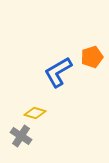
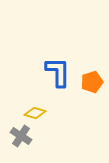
orange pentagon: moved 25 px down
blue L-shape: rotated 120 degrees clockwise
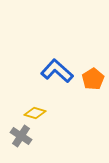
blue L-shape: moved 1 px left, 1 px up; rotated 48 degrees counterclockwise
orange pentagon: moved 1 px right, 3 px up; rotated 15 degrees counterclockwise
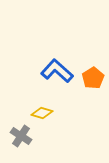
orange pentagon: moved 1 px up
yellow diamond: moved 7 px right
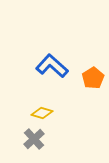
blue L-shape: moved 5 px left, 5 px up
gray cross: moved 13 px right, 3 px down; rotated 15 degrees clockwise
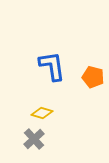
blue L-shape: rotated 40 degrees clockwise
orange pentagon: moved 1 px up; rotated 25 degrees counterclockwise
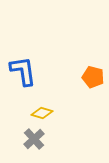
blue L-shape: moved 29 px left, 5 px down
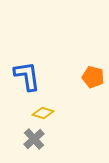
blue L-shape: moved 4 px right, 5 px down
yellow diamond: moved 1 px right
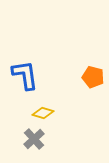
blue L-shape: moved 2 px left, 1 px up
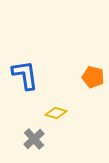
yellow diamond: moved 13 px right
